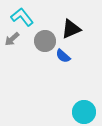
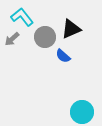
gray circle: moved 4 px up
cyan circle: moved 2 px left
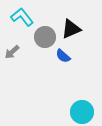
gray arrow: moved 13 px down
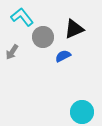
black triangle: moved 3 px right
gray circle: moved 2 px left
gray arrow: rotated 14 degrees counterclockwise
blue semicircle: rotated 112 degrees clockwise
